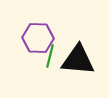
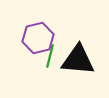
purple hexagon: rotated 16 degrees counterclockwise
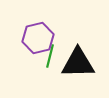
black triangle: moved 3 px down; rotated 6 degrees counterclockwise
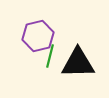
purple hexagon: moved 2 px up
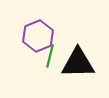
purple hexagon: rotated 8 degrees counterclockwise
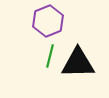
purple hexagon: moved 10 px right, 15 px up
